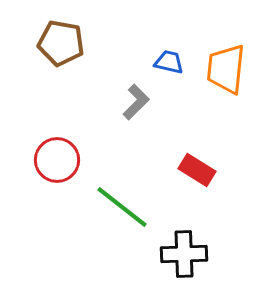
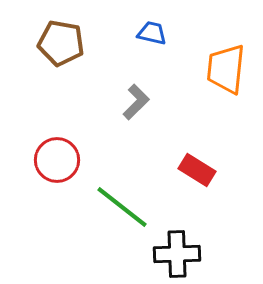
blue trapezoid: moved 17 px left, 29 px up
black cross: moved 7 px left
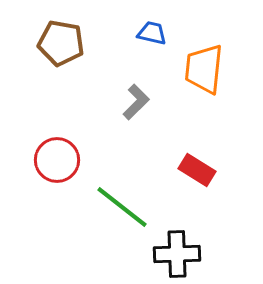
orange trapezoid: moved 22 px left
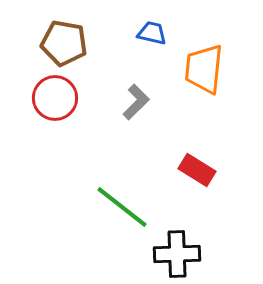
brown pentagon: moved 3 px right
red circle: moved 2 px left, 62 px up
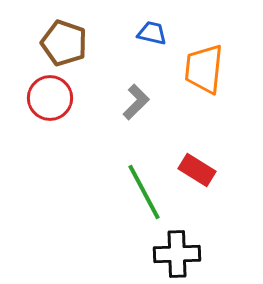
brown pentagon: rotated 9 degrees clockwise
red circle: moved 5 px left
green line: moved 22 px right, 15 px up; rotated 24 degrees clockwise
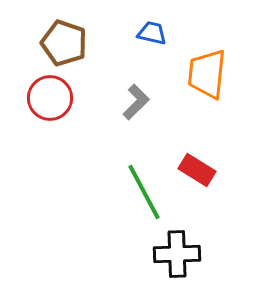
orange trapezoid: moved 3 px right, 5 px down
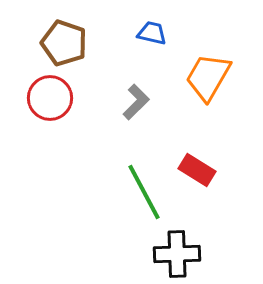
orange trapezoid: moved 1 px right, 3 px down; rotated 24 degrees clockwise
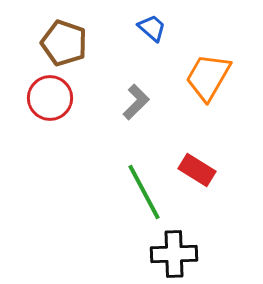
blue trapezoid: moved 5 px up; rotated 28 degrees clockwise
black cross: moved 3 px left
